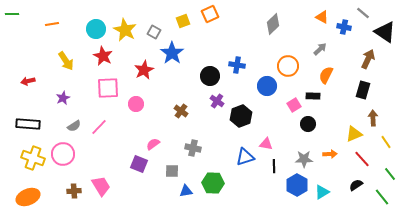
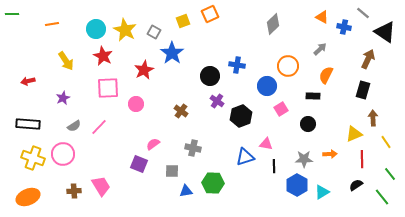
pink square at (294, 105): moved 13 px left, 4 px down
red line at (362, 159): rotated 42 degrees clockwise
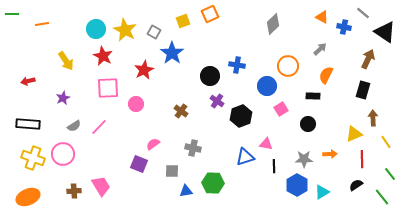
orange line at (52, 24): moved 10 px left
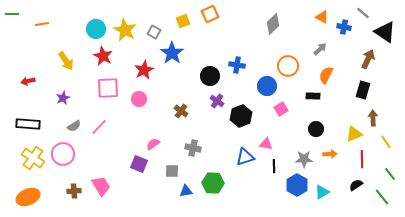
pink circle at (136, 104): moved 3 px right, 5 px up
black circle at (308, 124): moved 8 px right, 5 px down
yellow cross at (33, 158): rotated 15 degrees clockwise
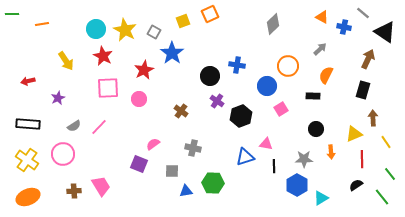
purple star at (63, 98): moved 5 px left
orange arrow at (330, 154): moved 1 px right, 2 px up; rotated 88 degrees clockwise
yellow cross at (33, 158): moved 6 px left, 2 px down
cyan triangle at (322, 192): moved 1 px left, 6 px down
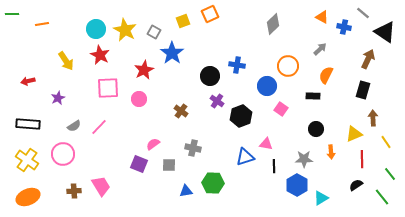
red star at (103, 56): moved 3 px left, 1 px up
pink square at (281, 109): rotated 24 degrees counterclockwise
gray square at (172, 171): moved 3 px left, 6 px up
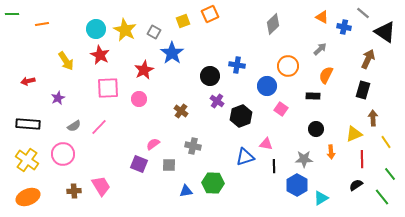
gray cross at (193, 148): moved 2 px up
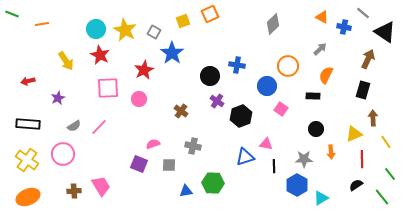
green line at (12, 14): rotated 24 degrees clockwise
pink semicircle at (153, 144): rotated 16 degrees clockwise
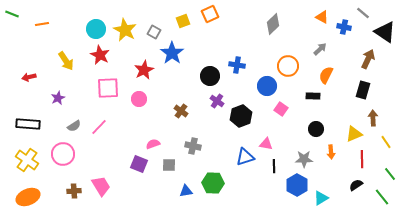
red arrow at (28, 81): moved 1 px right, 4 px up
